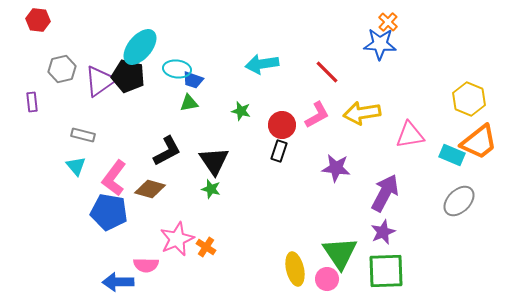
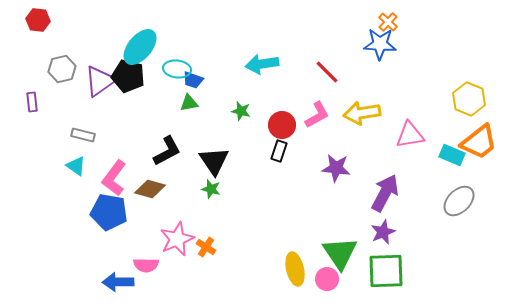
cyan triangle at (76, 166): rotated 15 degrees counterclockwise
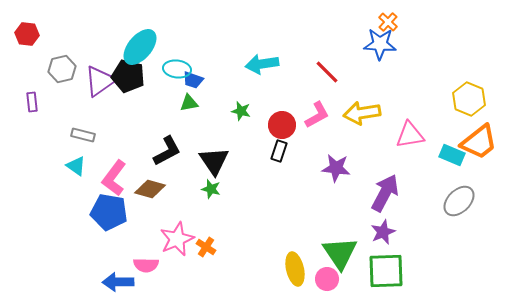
red hexagon at (38, 20): moved 11 px left, 14 px down
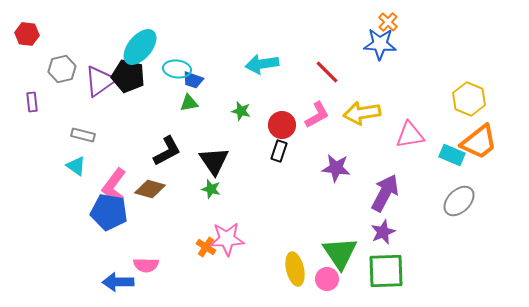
pink L-shape at (114, 178): moved 8 px down
pink star at (177, 239): moved 50 px right; rotated 20 degrees clockwise
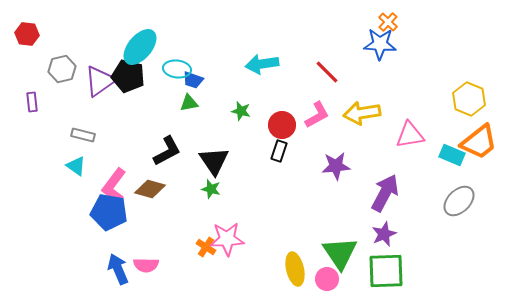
purple star at (336, 168): moved 2 px up; rotated 12 degrees counterclockwise
purple star at (383, 232): moved 1 px right, 2 px down
blue arrow at (118, 282): moved 13 px up; rotated 68 degrees clockwise
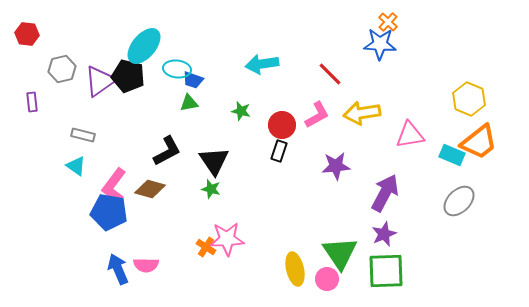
cyan ellipse at (140, 47): moved 4 px right, 1 px up
red line at (327, 72): moved 3 px right, 2 px down
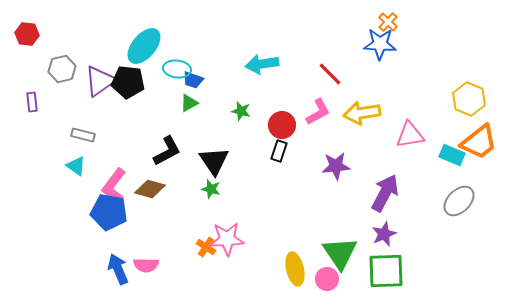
black pentagon at (128, 76): moved 6 px down; rotated 8 degrees counterclockwise
green triangle at (189, 103): rotated 18 degrees counterclockwise
pink L-shape at (317, 115): moved 1 px right, 3 px up
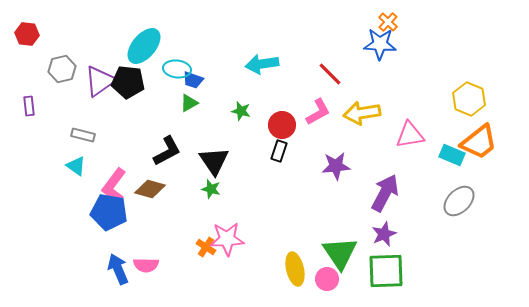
purple rectangle at (32, 102): moved 3 px left, 4 px down
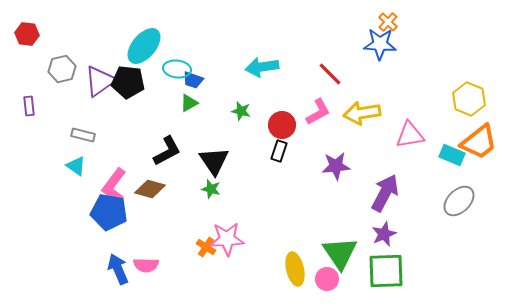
cyan arrow at (262, 64): moved 3 px down
